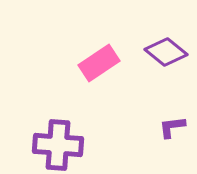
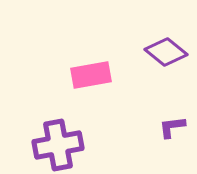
pink rectangle: moved 8 px left, 12 px down; rotated 24 degrees clockwise
purple cross: rotated 15 degrees counterclockwise
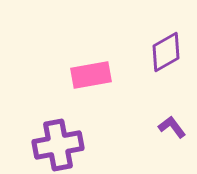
purple diamond: rotated 69 degrees counterclockwise
purple L-shape: rotated 60 degrees clockwise
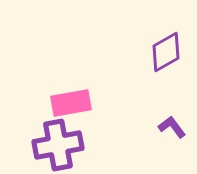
pink rectangle: moved 20 px left, 28 px down
